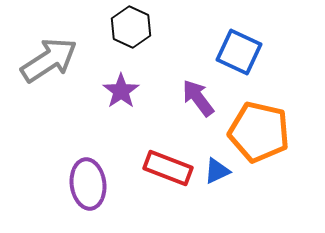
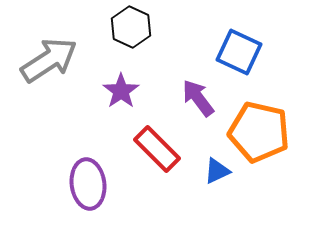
red rectangle: moved 11 px left, 19 px up; rotated 24 degrees clockwise
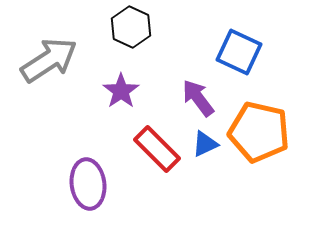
blue triangle: moved 12 px left, 27 px up
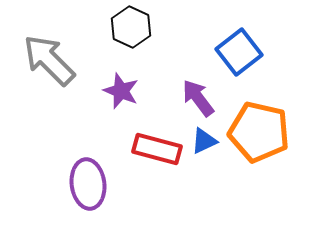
blue square: rotated 27 degrees clockwise
gray arrow: rotated 102 degrees counterclockwise
purple star: rotated 15 degrees counterclockwise
blue triangle: moved 1 px left, 3 px up
red rectangle: rotated 30 degrees counterclockwise
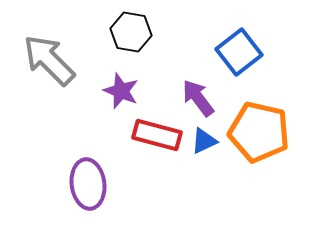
black hexagon: moved 5 px down; rotated 15 degrees counterclockwise
red rectangle: moved 14 px up
